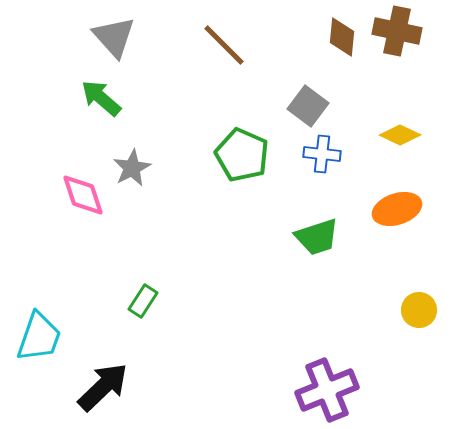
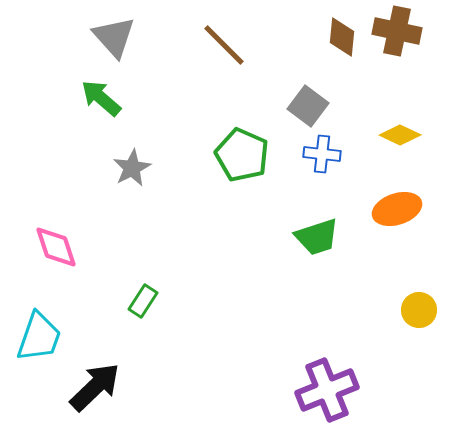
pink diamond: moved 27 px left, 52 px down
black arrow: moved 8 px left
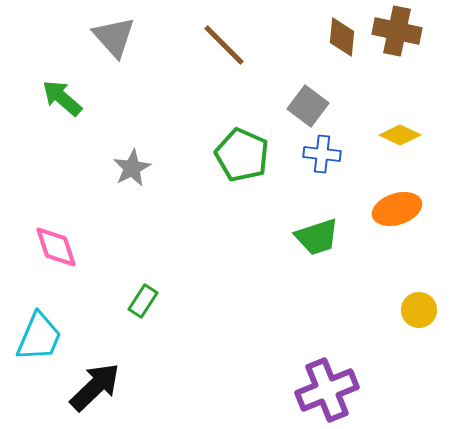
green arrow: moved 39 px left
cyan trapezoid: rotated 4 degrees clockwise
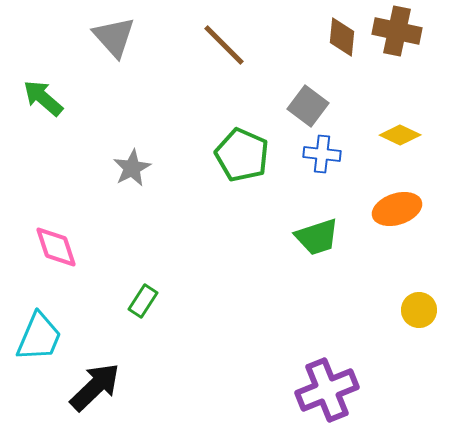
green arrow: moved 19 px left
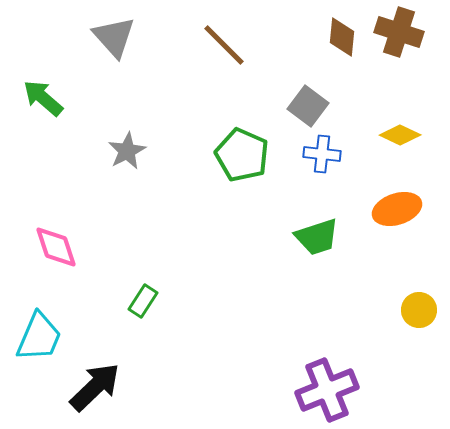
brown cross: moved 2 px right, 1 px down; rotated 6 degrees clockwise
gray star: moved 5 px left, 17 px up
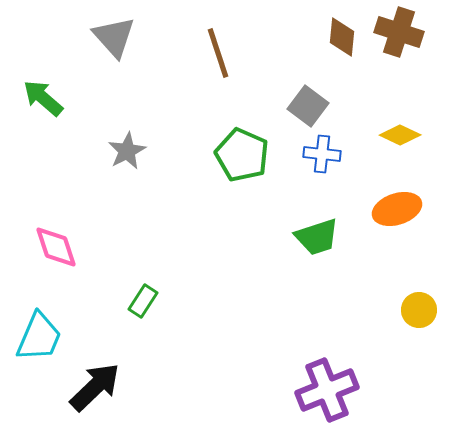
brown line: moved 6 px left, 8 px down; rotated 27 degrees clockwise
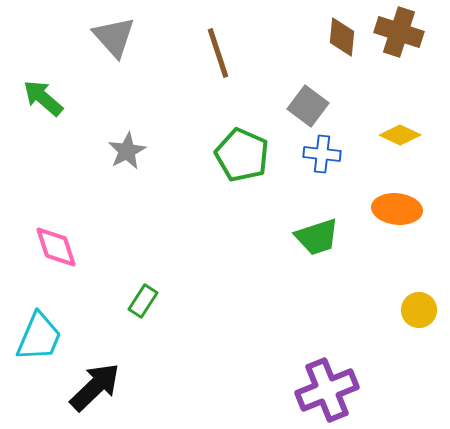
orange ellipse: rotated 24 degrees clockwise
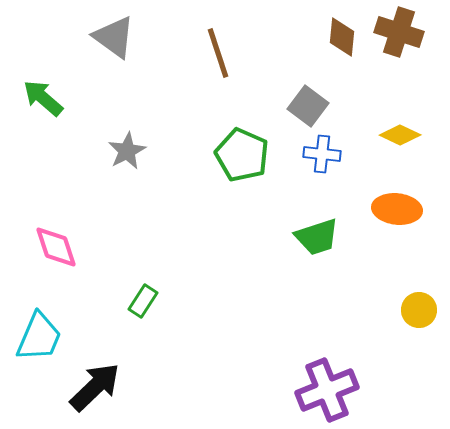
gray triangle: rotated 12 degrees counterclockwise
